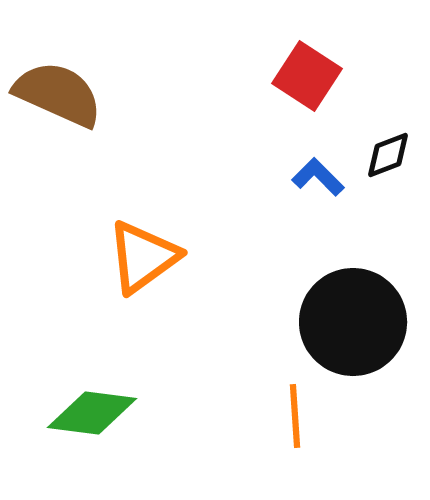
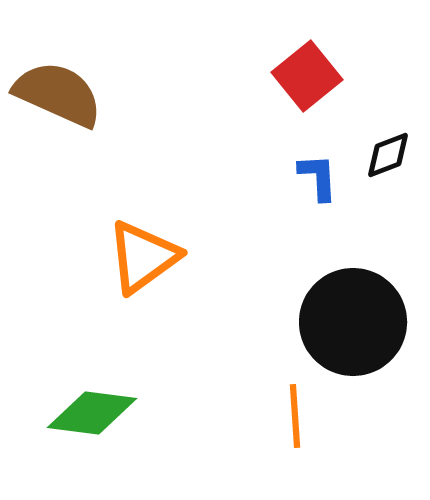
red square: rotated 18 degrees clockwise
blue L-shape: rotated 42 degrees clockwise
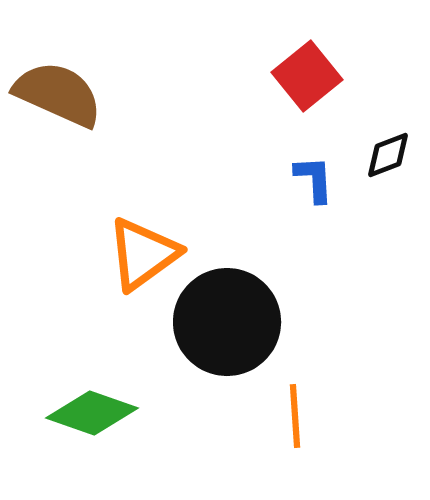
blue L-shape: moved 4 px left, 2 px down
orange triangle: moved 3 px up
black circle: moved 126 px left
green diamond: rotated 12 degrees clockwise
